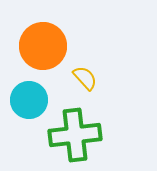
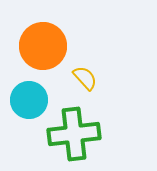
green cross: moved 1 px left, 1 px up
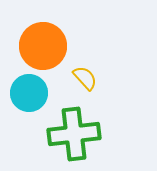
cyan circle: moved 7 px up
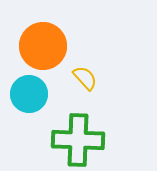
cyan circle: moved 1 px down
green cross: moved 4 px right, 6 px down; rotated 9 degrees clockwise
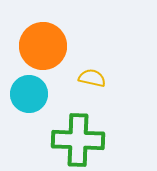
yellow semicircle: moved 7 px right; rotated 36 degrees counterclockwise
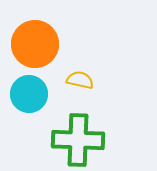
orange circle: moved 8 px left, 2 px up
yellow semicircle: moved 12 px left, 2 px down
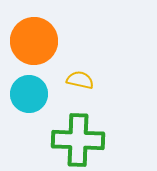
orange circle: moved 1 px left, 3 px up
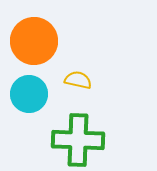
yellow semicircle: moved 2 px left
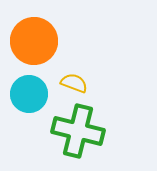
yellow semicircle: moved 4 px left, 3 px down; rotated 8 degrees clockwise
green cross: moved 9 px up; rotated 12 degrees clockwise
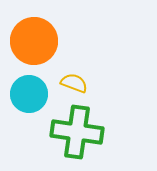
green cross: moved 1 px left, 1 px down; rotated 6 degrees counterclockwise
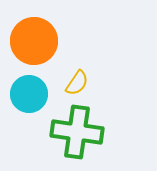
yellow semicircle: moved 3 px right; rotated 104 degrees clockwise
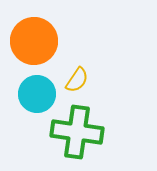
yellow semicircle: moved 3 px up
cyan circle: moved 8 px right
